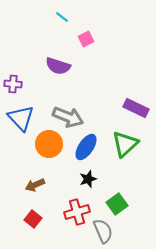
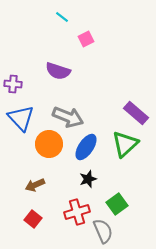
purple semicircle: moved 5 px down
purple rectangle: moved 5 px down; rotated 15 degrees clockwise
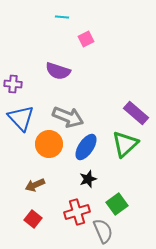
cyan line: rotated 32 degrees counterclockwise
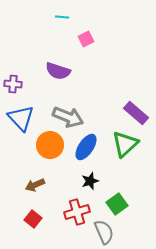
orange circle: moved 1 px right, 1 px down
black star: moved 2 px right, 2 px down
gray semicircle: moved 1 px right, 1 px down
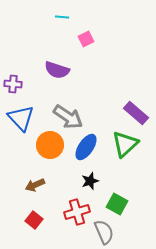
purple semicircle: moved 1 px left, 1 px up
gray arrow: rotated 12 degrees clockwise
green square: rotated 25 degrees counterclockwise
red square: moved 1 px right, 1 px down
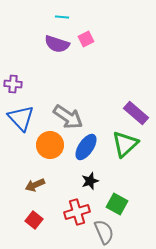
purple semicircle: moved 26 px up
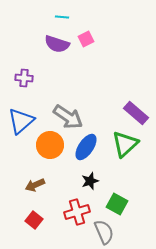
purple cross: moved 11 px right, 6 px up
blue triangle: moved 3 px down; rotated 32 degrees clockwise
